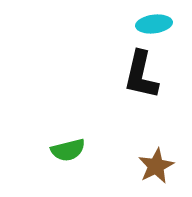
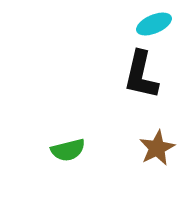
cyan ellipse: rotated 16 degrees counterclockwise
brown star: moved 1 px right, 18 px up
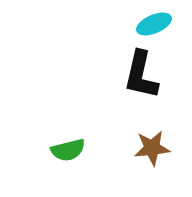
brown star: moved 5 px left; rotated 21 degrees clockwise
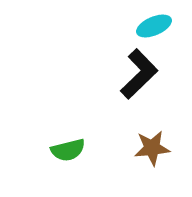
cyan ellipse: moved 2 px down
black L-shape: moved 2 px left, 1 px up; rotated 147 degrees counterclockwise
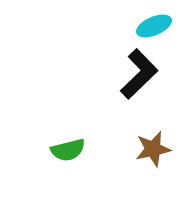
brown star: moved 1 px right, 1 px down; rotated 6 degrees counterclockwise
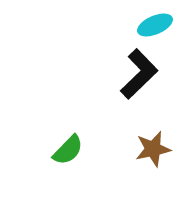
cyan ellipse: moved 1 px right, 1 px up
green semicircle: rotated 32 degrees counterclockwise
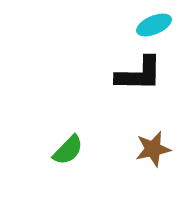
cyan ellipse: moved 1 px left
black L-shape: rotated 45 degrees clockwise
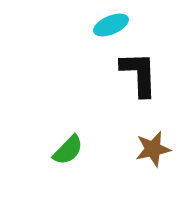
cyan ellipse: moved 43 px left
black L-shape: rotated 93 degrees counterclockwise
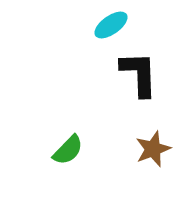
cyan ellipse: rotated 12 degrees counterclockwise
brown star: rotated 9 degrees counterclockwise
